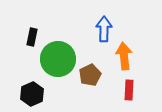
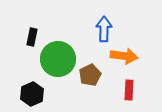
orange arrow: rotated 104 degrees clockwise
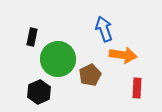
blue arrow: rotated 20 degrees counterclockwise
orange arrow: moved 1 px left, 1 px up
red rectangle: moved 8 px right, 2 px up
black hexagon: moved 7 px right, 2 px up
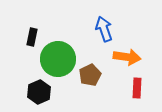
orange arrow: moved 4 px right, 2 px down
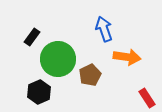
black rectangle: rotated 24 degrees clockwise
red rectangle: moved 10 px right, 10 px down; rotated 36 degrees counterclockwise
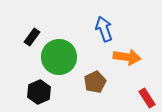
green circle: moved 1 px right, 2 px up
brown pentagon: moved 5 px right, 7 px down
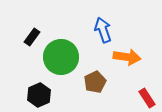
blue arrow: moved 1 px left, 1 px down
green circle: moved 2 px right
black hexagon: moved 3 px down
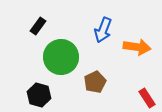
blue arrow: rotated 140 degrees counterclockwise
black rectangle: moved 6 px right, 11 px up
orange arrow: moved 10 px right, 10 px up
black hexagon: rotated 20 degrees counterclockwise
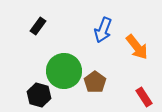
orange arrow: rotated 44 degrees clockwise
green circle: moved 3 px right, 14 px down
brown pentagon: rotated 10 degrees counterclockwise
red rectangle: moved 3 px left, 1 px up
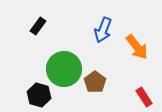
green circle: moved 2 px up
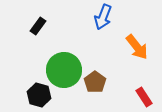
blue arrow: moved 13 px up
green circle: moved 1 px down
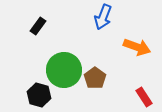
orange arrow: rotated 32 degrees counterclockwise
brown pentagon: moved 4 px up
